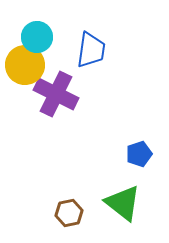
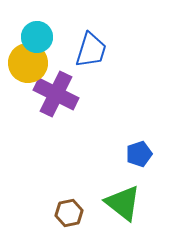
blue trapezoid: rotated 9 degrees clockwise
yellow circle: moved 3 px right, 2 px up
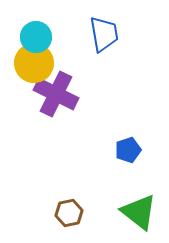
cyan circle: moved 1 px left
blue trapezoid: moved 13 px right, 16 px up; rotated 27 degrees counterclockwise
yellow circle: moved 6 px right
blue pentagon: moved 11 px left, 4 px up
green triangle: moved 16 px right, 9 px down
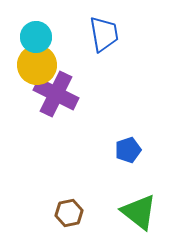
yellow circle: moved 3 px right, 2 px down
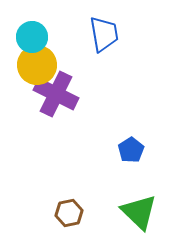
cyan circle: moved 4 px left
blue pentagon: moved 3 px right; rotated 15 degrees counterclockwise
green triangle: rotated 6 degrees clockwise
